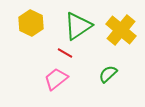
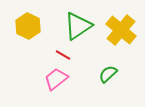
yellow hexagon: moved 3 px left, 3 px down
red line: moved 2 px left, 2 px down
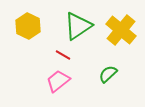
pink trapezoid: moved 2 px right, 2 px down
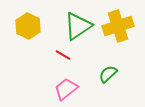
yellow cross: moved 3 px left, 4 px up; rotated 32 degrees clockwise
pink trapezoid: moved 8 px right, 8 px down
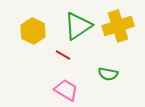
yellow hexagon: moved 5 px right, 5 px down
green semicircle: rotated 126 degrees counterclockwise
pink trapezoid: moved 1 px down; rotated 70 degrees clockwise
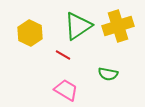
yellow hexagon: moved 3 px left, 2 px down
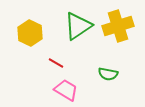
red line: moved 7 px left, 8 px down
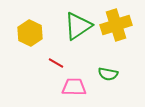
yellow cross: moved 2 px left, 1 px up
pink trapezoid: moved 8 px right, 3 px up; rotated 30 degrees counterclockwise
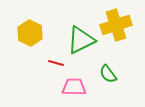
green triangle: moved 3 px right, 14 px down; rotated 8 degrees clockwise
red line: rotated 14 degrees counterclockwise
green semicircle: rotated 42 degrees clockwise
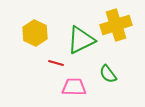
yellow hexagon: moved 5 px right
